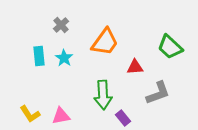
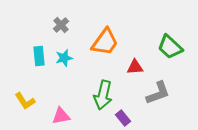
cyan star: rotated 24 degrees clockwise
green arrow: rotated 16 degrees clockwise
yellow L-shape: moved 5 px left, 13 px up
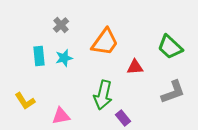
gray L-shape: moved 15 px right, 1 px up
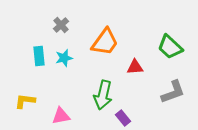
yellow L-shape: rotated 130 degrees clockwise
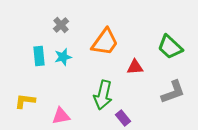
cyan star: moved 1 px left, 1 px up
